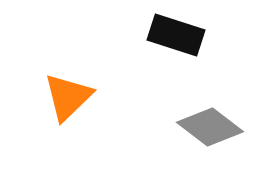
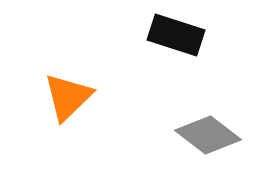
gray diamond: moved 2 px left, 8 px down
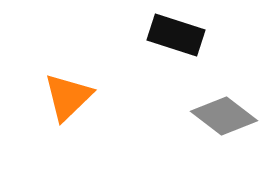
gray diamond: moved 16 px right, 19 px up
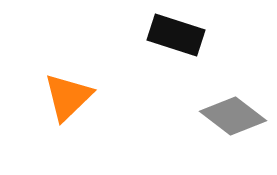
gray diamond: moved 9 px right
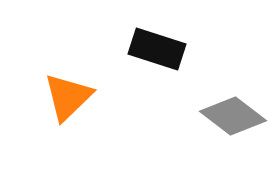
black rectangle: moved 19 px left, 14 px down
